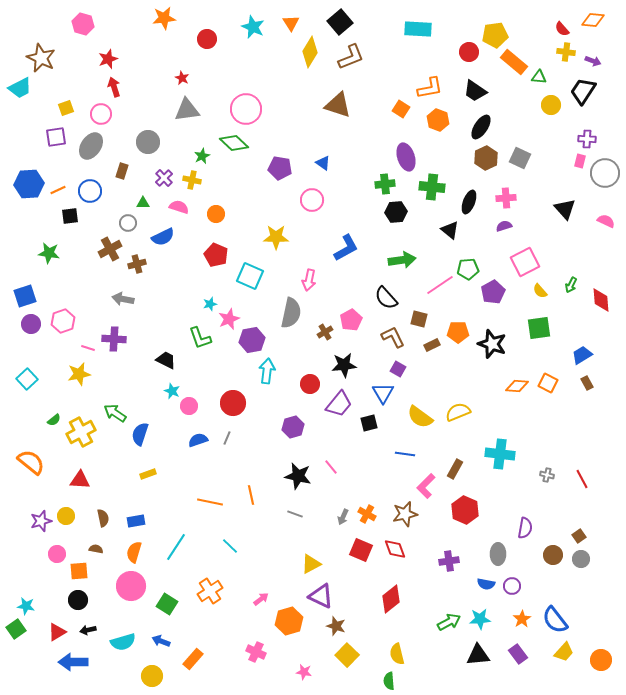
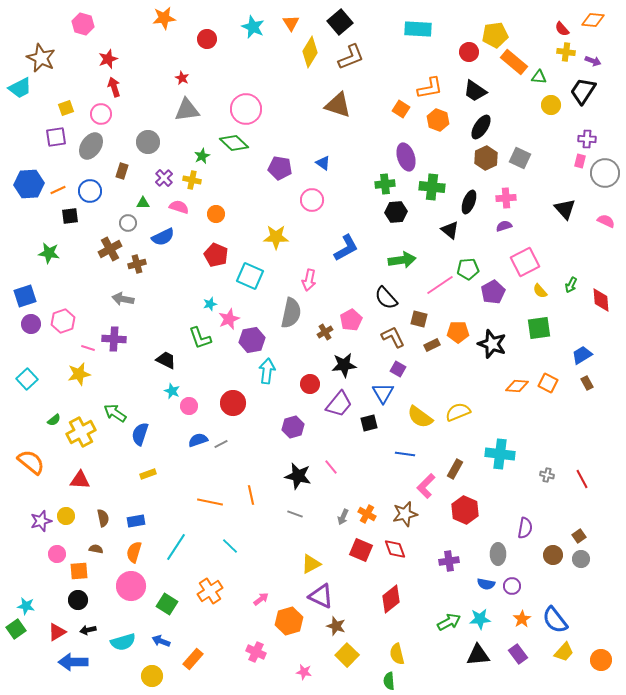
gray line at (227, 438): moved 6 px left, 6 px down; rotated 40 degrees clockwise
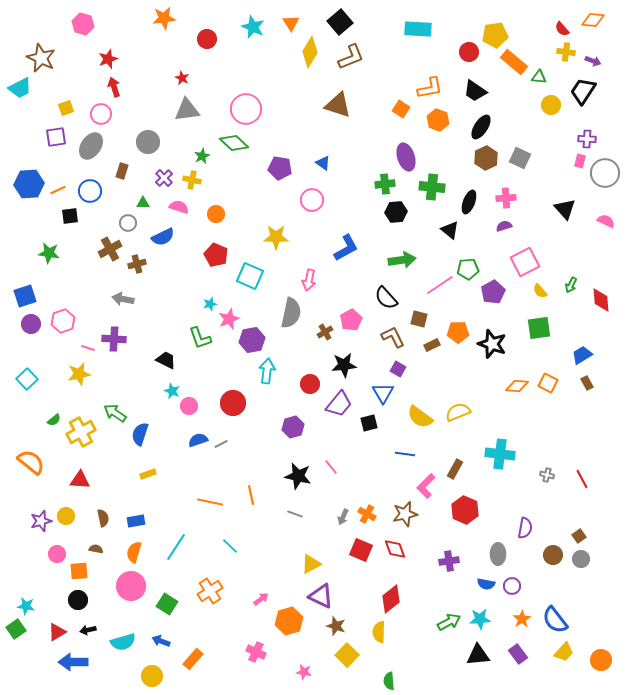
yellow semicircle at (397, 654): moved 18 px left, 22 px up; rotated 15 degrees clockwise
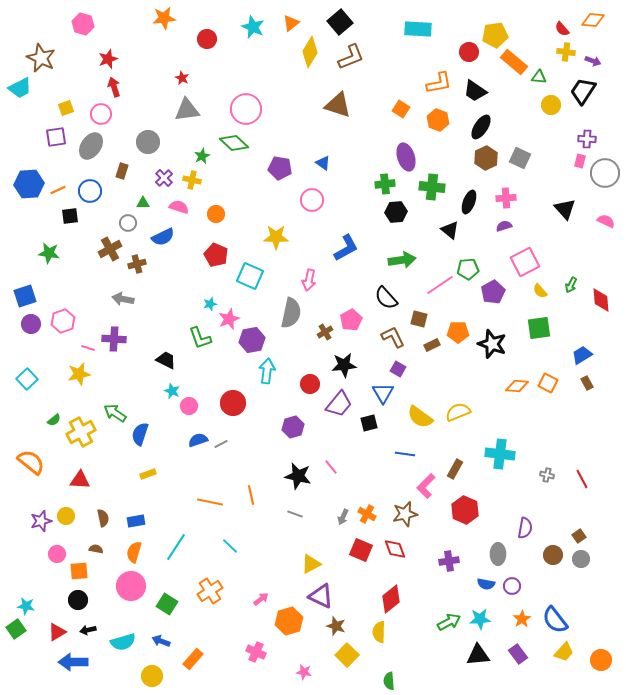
orange triangle at (291, 23): rotated 24 degrees clockwise
orange L-shape at (430, 88): moved 9 px right, 5 px up
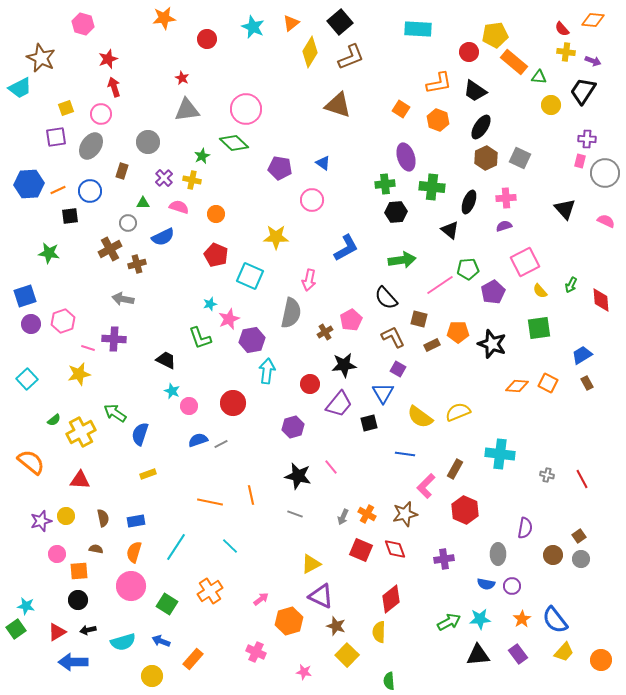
purple cross at (449, 561): moved 5 px left, 2 px up
